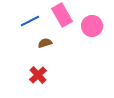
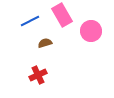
pink circle: moved 1 px left, 5 px down
red cross: rotated 18 degrees clockwise
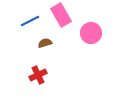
pink rectangle: moved 1 px left
pink circle: moved 2 px down
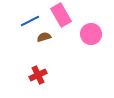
pink circle: moved 1 px down
brown semicircle: moved 1 px left, 6 px up
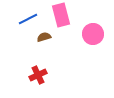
pink rectangle: rotated 15 degrees clockwise
blue line: moved 2 px left, 2 px up
pink circle: moved 2 px right
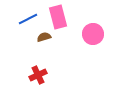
pink rectangle: moved 3 px left, 2 px down
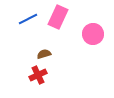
pink rectangle: rotated 40 degrees clockwise
brown semicircle: moved 17 px down
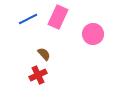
brown semicircle: rotated 64 degrees clockwise
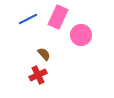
pink circle: moved 12 px left, 1 px down
